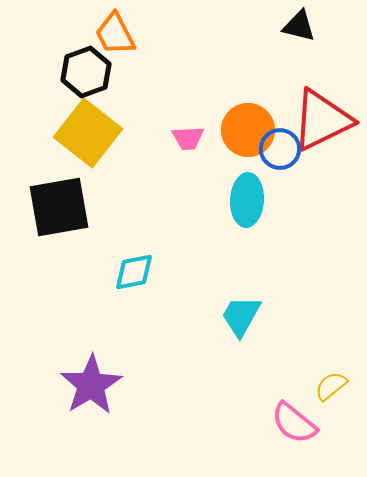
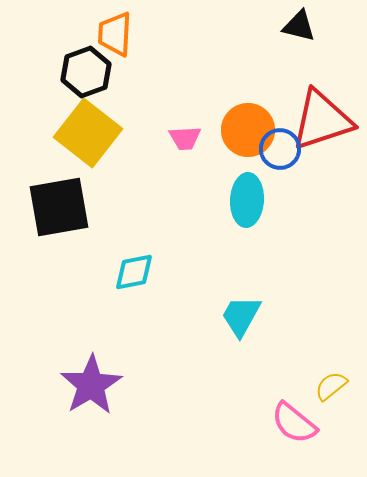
orange trapezoid: rotated 30 degrees clockwise
red triangle: rotated 8 degrees clockwise
pink trapezoid: moved 3 px left
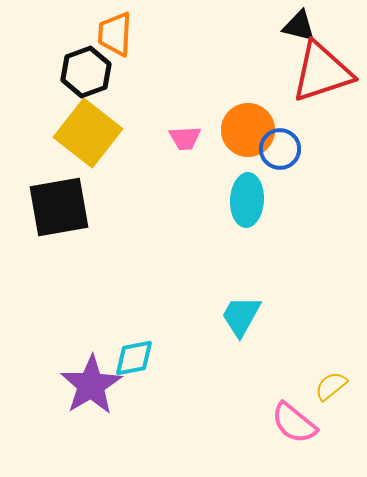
red triangle: moved 48 px up
cyan diamond: moved 86 px down
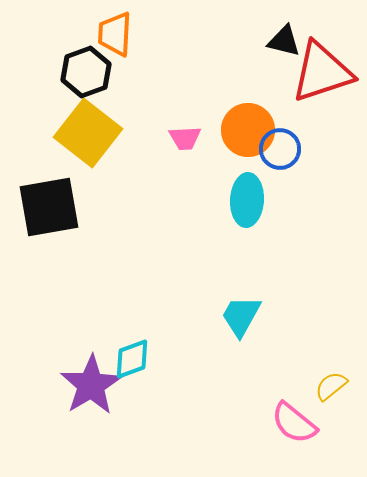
black triangle: moved 15 px left, 15 px down
black square: moved 10 px left
cyan diamond: moved 2 px left, 1 px down; rotated 9 degrees counterclockwise
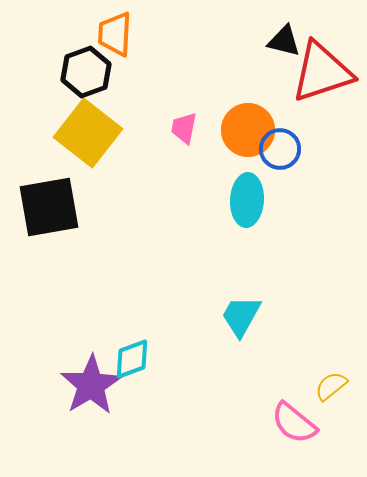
pink trapezoid: moved 1 px left, 10 px up; rotated 104 degrees clockwise
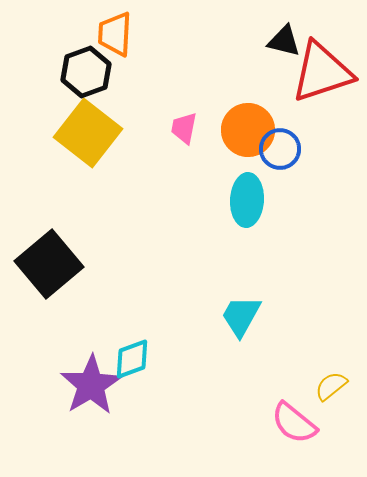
black square: moved 57 px down; rotated 30 degrees counterclockwise
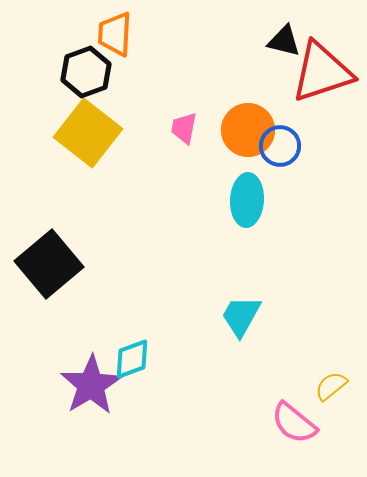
blue circle: moved 3 px up
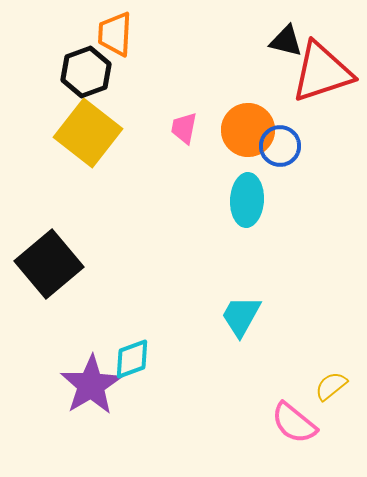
black triangle: moved 2 px right
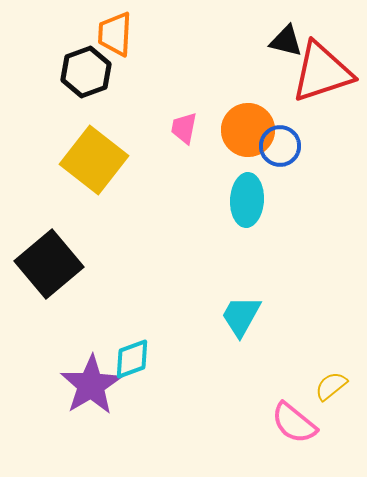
yellow square: moved 6 px right, 27 px down
